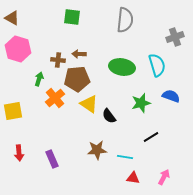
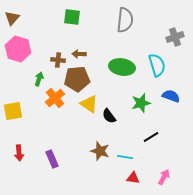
brown triangle: rotated 42 degrees clockwise
brown star: moved 3 px right, 1 px down; rotated 24 degrees clockwise
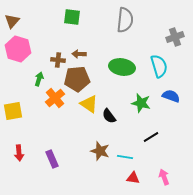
brown triangle: moved 3 px down
cyan semicircle: moved 2 px right, 1 px down
green star: rotated 30 degrees clockwise
pink arrow: rotated 49 degrees counterclockwise
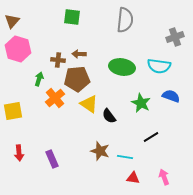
cyan semicircle: rotated 115 degrees clockwise
green star: rotated 12 degrees clockwise
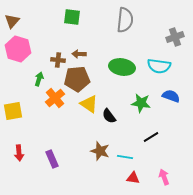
green star: rotated 18 degrees counterclockwise
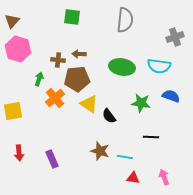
black line: rotated 35 degrees clockwise
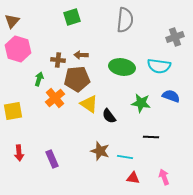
green square: rotated 24 degrees counterclockwise
brown arrow: moved 2 px right, 1 px down
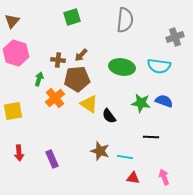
pink hexagon: moved 2 px left, 4 px down
brown arrow: rotated 48 degrees counterclockwise
blue semicircle: moved 7 px left, 5 px down
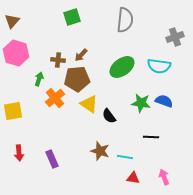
green ellipse: rotated 45 degrees counterclockwise
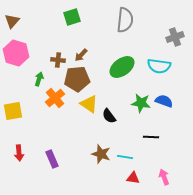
brown star: moved 1 px right, 3 px down
